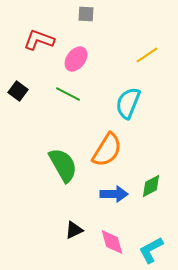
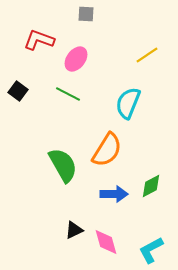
pink diamond: moved 6 px left
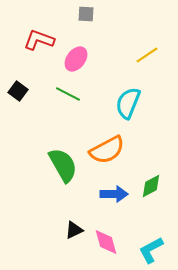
orange semicircle: rotated 30 degrees clockwise
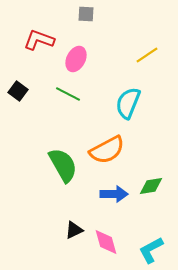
pink ellipse: rotated 10 degrees counterclockwise
green diamond: rotated 20 degrees clockwise
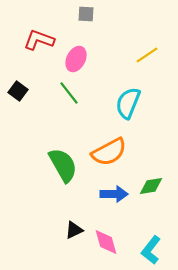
green line: moved 1 px right, 1 px up; rotated 25 degrees clockwise
orange semicircle: moved 2 px right, 2 px down
cyan L-shape: rotated 24 degrees counterclockwise
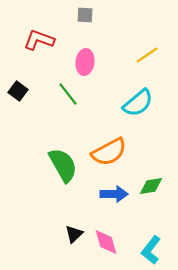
gray square: moved 1 px left, 1 px down
pink ellipse: moved 9 px right, 3 px down; rotated 20 degrees counterclockwise
green line: moved 1 px left, 1 px down
cyan semicircle: moved 10 px right; rotated 152 degrees counterclockwise
black triangle: moved 4 px down; rotated 18 degrees counterclockwise
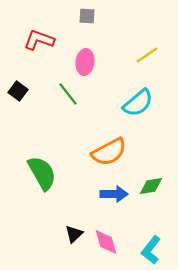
gray square: moved 2 px right, 1 px down
green semicircle: moved 21 px left, 8 px down
